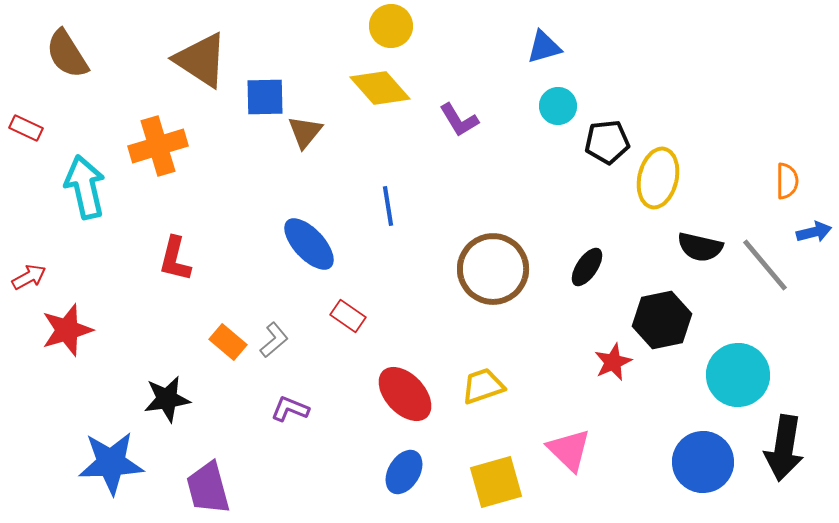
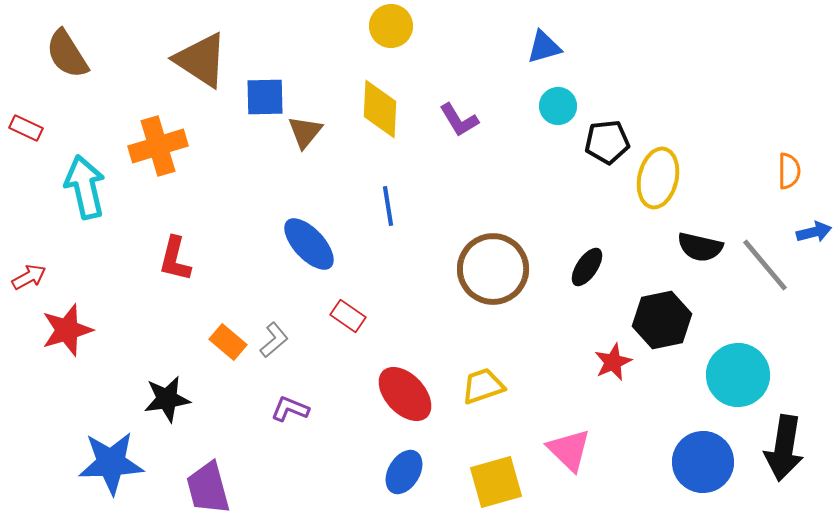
yellow diamond at (380, 88): moved 21 px down; rotated 44 degrees clockwise
orange semicircle at (787, 181): moved 2 px right, 10 px up
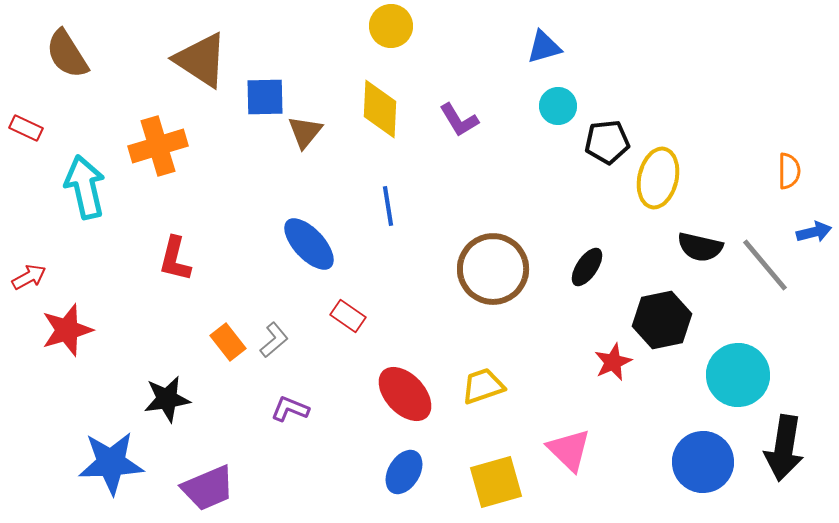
orange rectangle at (228, 342): rotated 12 degrees clockwise
purple trapezoid at (208, 488): rotated 98 degrees counterclockwise
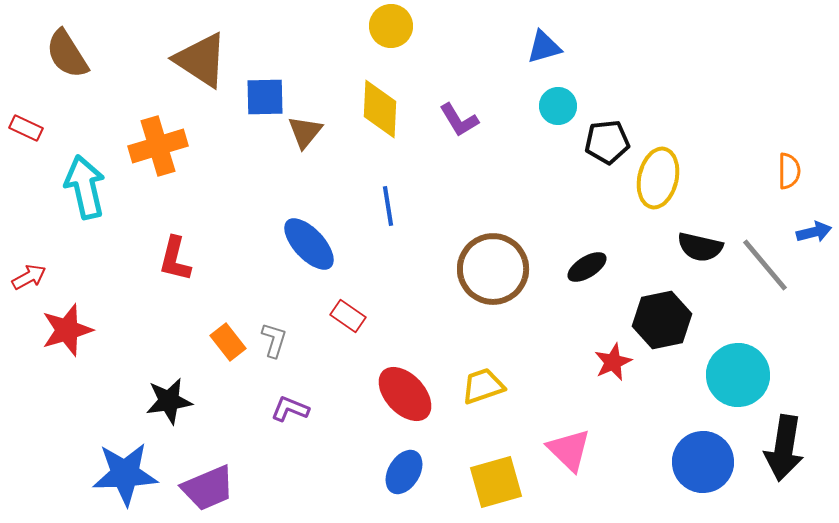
black ellipse at (587, 267): rotated 24 degrees clockwise
gray L-shape at (274, 340): rotated 33 degrees counterclockwise
black star at (167, 399): moved 2 px right, 2 px down
blue star at (111, 463): moved 14 px right, 11 px down
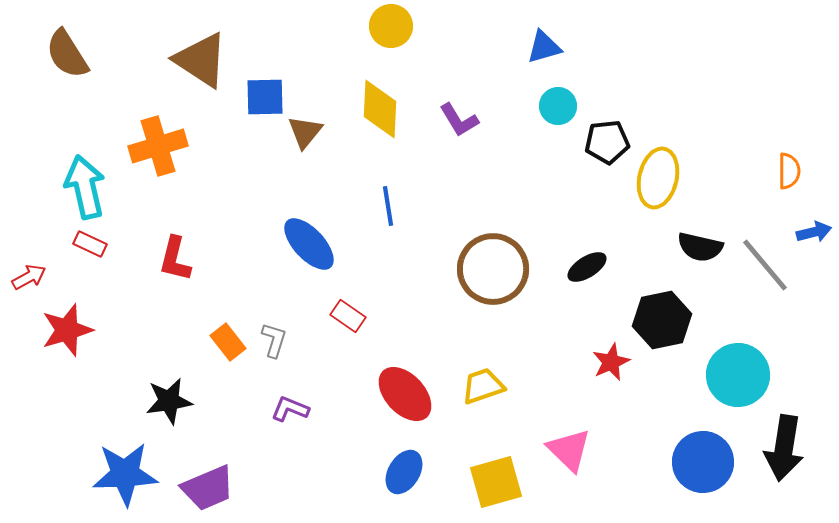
red rectangle at (26, 128): moved 64 px right, 116 px down
red star at (613, 362): moved 2 px left
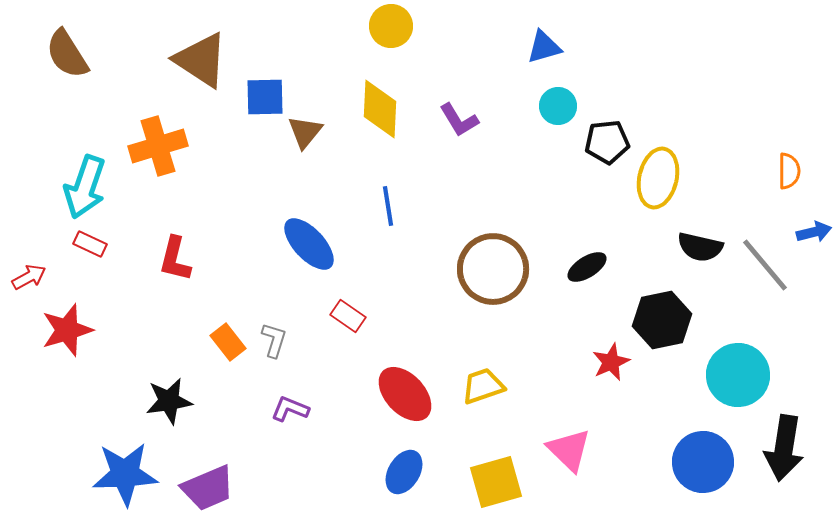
cyan arrow at (85, 187): rotated 148 degrees counterclockwise
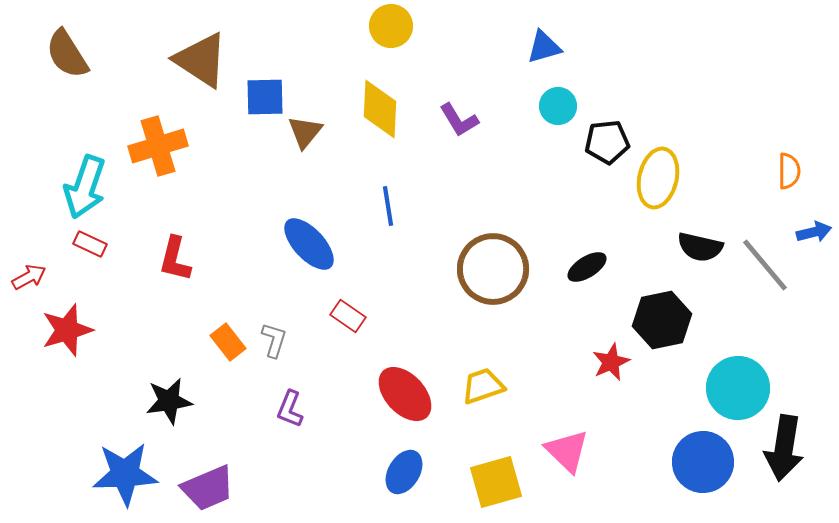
cyan circle at (738, 375): moved 13 px down
purple L-shape at (290, 409): rotated 90 degrees counterclockwise
pink triangle at (569, 450): moved 2 px left, 1 px down
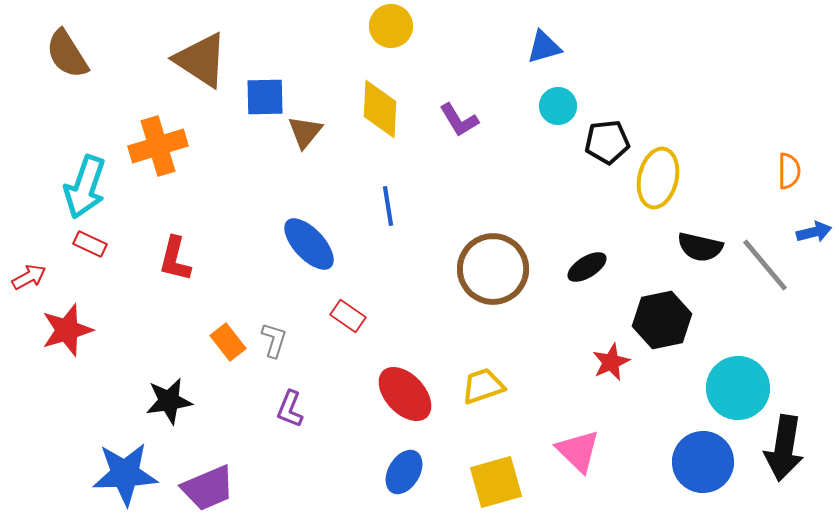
pink triangle at (567, 451): moved 11 px right
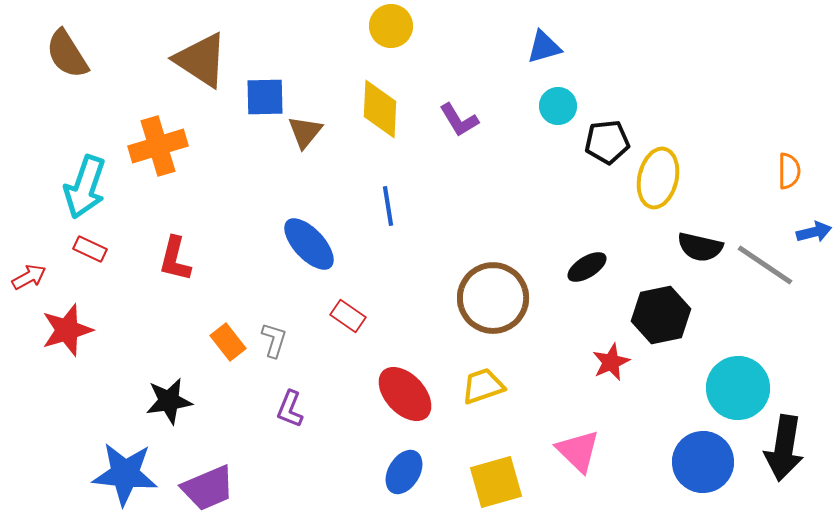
red rectangle at (90, 244): moved 5 px down
gray line at (765, 265): rotated 16 degrees counterclockwise
brown circle at (493, 269): moved 29 px down
black hexagon at (662, 320): moved 1 px left, 5 px up
blue star at (125, 474): rotated 8 degrees clockwise
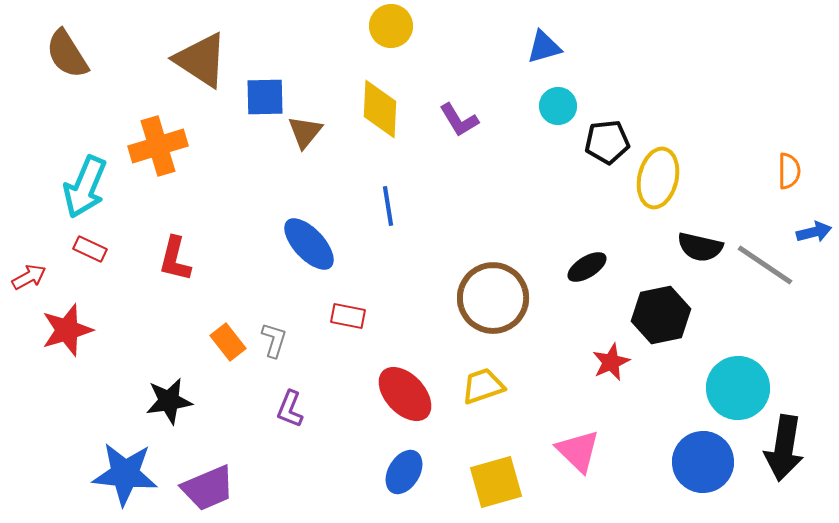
cyan arrow at (85, 187): rotated 4 degrees clockwise
red rectangle at (348, 316): rotated 24 degrees counterclockwise
